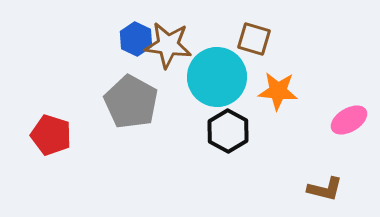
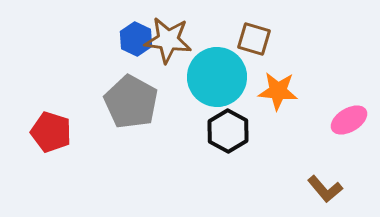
brown star: moved 5 px up
red pentagon: moved 3 px up
brown L-shape: rotated 36 degrees clockwise
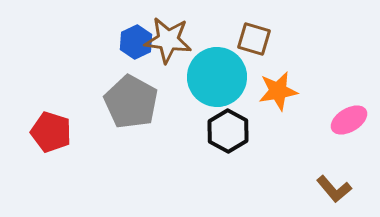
blue hexagon: moved 3 px down; rotated 8 degrees clockwise
orange star: rotated 15 degrees counterclockwise
brown L-shape: moved 9 px right
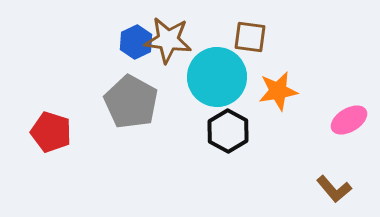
brown square: moved 4 px left, 2 px up; rotated 8 degrees counterclockwise
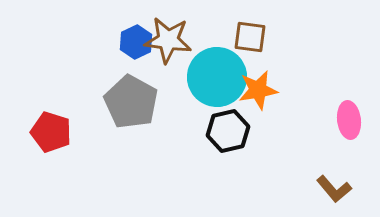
orange star: moved 20 px left, 1 px up
pink ellipse: rotated 66 degrees counterclockwise
black hexagon: rotated 18 degrees clockwise
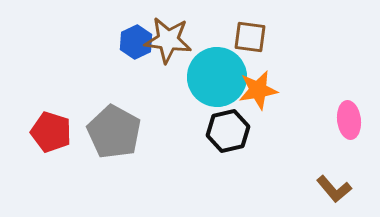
gray pentagon: moved 17 px left, 30 px down
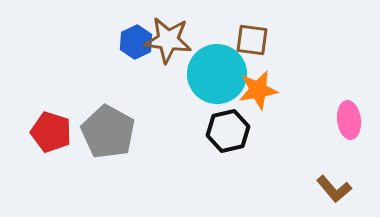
brown square: moved 2 px right, 3 px down
cyan circle: moved 3 px up
gray pentagon: moved 6 px left
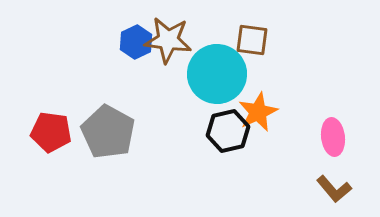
orange star: moved 22 px down; rotated 15 degrees counterclockwise
pink ellipse: moved 16 px left, 17 px down
red pentagon: rotated 9 degrees counterclockwise
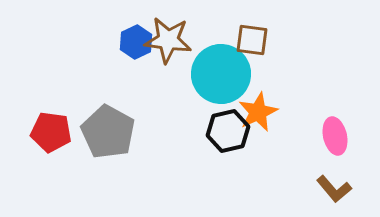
cyan circle: moved 4 px right
pink ellipse: moved 2 px right, 1 px up; rotated 6 degrees counterclockwise
